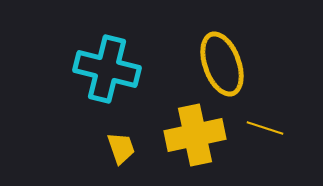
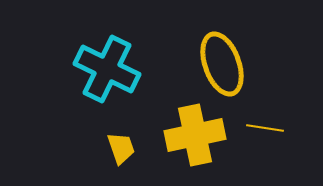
cyan cross: rotated 12 degrees clockwise
yellow line: rotated 9 degrees counterclockwise
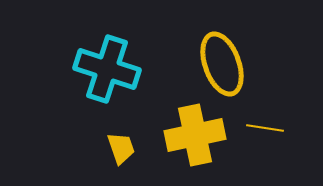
cyan cross: rotated 8 degrees counterclockwise
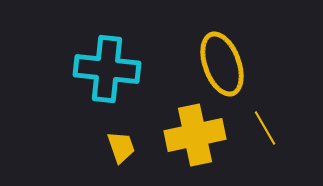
cyan cross: rotated 12 degrees counterclockwise
yellow line: rotated 51 degrees clockwise
yellow trapezoid: moved 1 px up
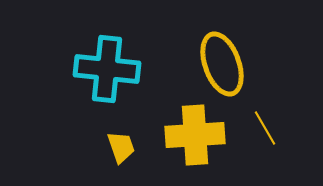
yellow cross: rotated 8 degrees clockwise
